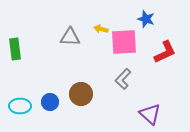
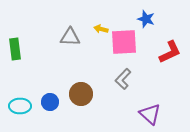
red L-shape: moved 5 px right
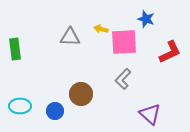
blue circle: moved 5 px right, 9 px down
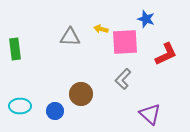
pink square: moved 1 px right
red L-shape: moved 4 px left, 2 px down
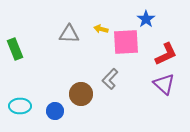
blue star: rotated 18 degrees clockwise
gray triangle: moved 1 px left, 3 px up
pink square: moved 1 px right
green rectangle: rotated 15 degrees counterclockwise
gray L-shape: moved 13 px left
purple triangle: moved 14 px right, 30 px up
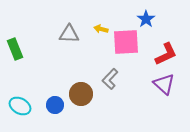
cyan ellipse: rotated 30 degrees clockwise
blue circle: moved 6 px up
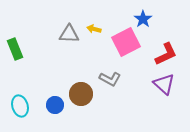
blue star: moved 3 px left
yellow arrow: moved 7 px left
pink square: rotated 24 degrees counterclockwise
gray L-shape: rotated 105 degrees counterclockwise
cyan ellipse: rotated 45 degrees clockwise
